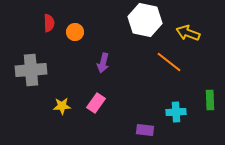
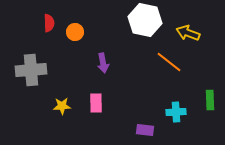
purple arrow: rotated 24 degrees counterclockwise
pink rectangle: rotated 36 degrees counterclockwise
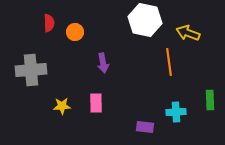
orange line: rotated 44 degrees clockwise
purple rectangle: moved 3 px up
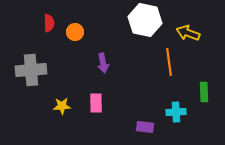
green rectangle: moved 6 px left, 8 px up
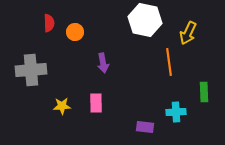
yellow arrow: rotated 85 degrees counterclockwise
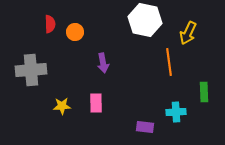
red semicircle: moved 1 px right, 1 px down
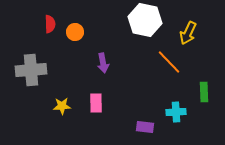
orange line: rotated 36 degrees counterclockwise
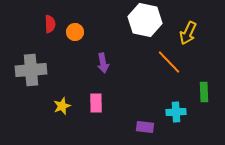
yellow star: rotated 18 degrees counterclockwise
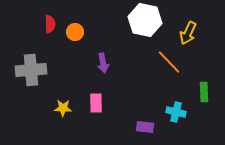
yellow star: moved 1 px right, 2 px down; rotated 24 degrees clockwise
cyan cross: rotated 18 degrees clockwise
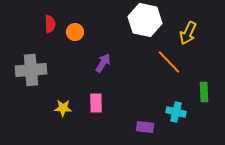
purple arrow: rotated 138 degrees counterclockwise
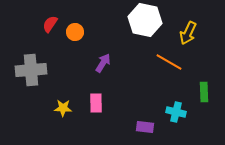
red semicircle: rotated 144 degrees counterclockwise
orange line: rotated 16 degrees counterclockwise
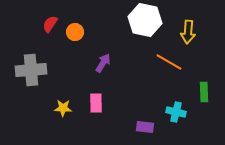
yellow arrow: moved 1 px up; rotated 20 degrees counterclockwise
